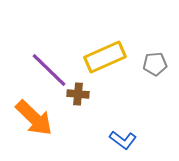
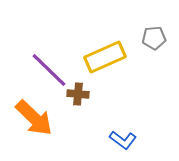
gray pentagon: moved 1 px left, 26 px up
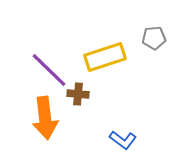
yellow rectangle: rotated 6 degrees clockwise
orange arrow: moved 11 px right; rotated 39 degrees clockwise
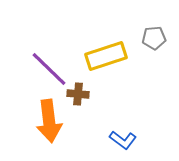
yellow rectangle: moved 1 px right, 1 px up
purple line: moved 1 px up
orange arrow: moved 4 px right, 3 px down
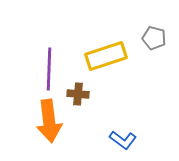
gray pentagon: rotated 20 degrees clockwise
purple line: rotated 48 degrees clockwise
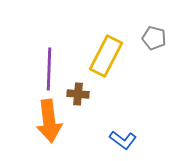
yellow rectangle: rotated 45 degrees counterclockwise
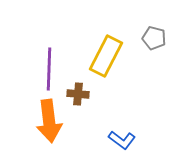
blue L-shape: moved 1 px left
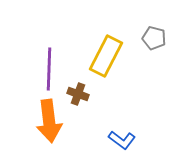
brown cross: rotated 15 degrees clockwise
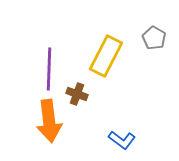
gray pentagon: rotated 15 degrees clockwise
brown cross: moved 1 px left
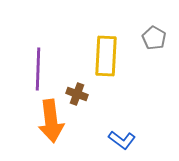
yellow rectangle: rotated 24 degrees counterclockwise
purple line: moved 11 px left
orange arrow: moved 2 px right
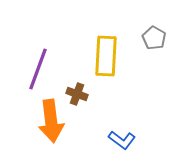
purple line: rotated 18 degrees clockwise
